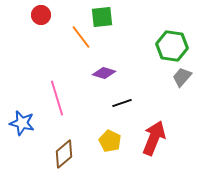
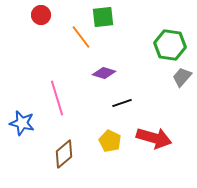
green square: moved 1 px right
green hexagon: moved 2 px left, 1 px up
red arrow: rotated 84 degrees clockwise
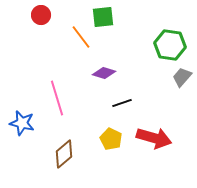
yellow pentagon: moved 1 px right, 2 px up
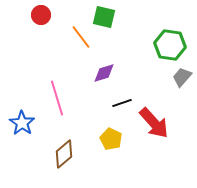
green square: moved 1 px right; rotated 20 degrees clockwise
purple diamond: rotated 35 degrees counterclockwise
blue star: rotated 20 degrees clockwise
red arrow: moved 15 px up; rotated 32 degrees clockwise
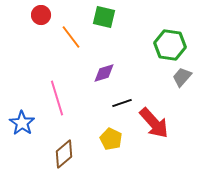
orange line: moved 10 px left
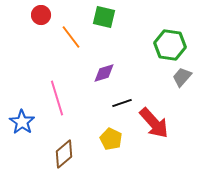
blue star: moved 1 px up
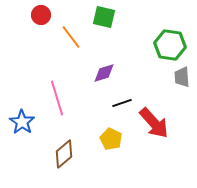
gray trapezoid: rotated 45 degrees counterclockwise
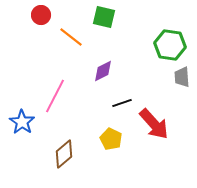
orange line: rotated 15 degrees counterclockwise
purple diamond: moved 1 px left, 2 px up; rotated 10 degrees counterclockwise
pink line: moved 2 px left, 2 px up; rotated 44 degrees clockwise
red arrow: moved 1 px down
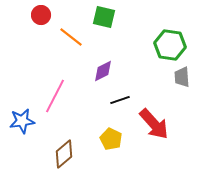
black line: moved 2 px left, 3 px up
blue star: moved 1 px up; rotated 30 degrees clockwise
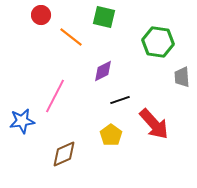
green hexagon: moved 12 px left, 3 px up
yellow pentagon: moved 4 px up; rotated 10 degrees clockwise
brown diamond: rotated 16 degrees clockwise
